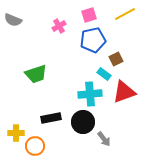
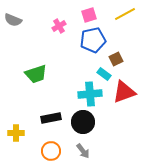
gray arrow: moved 21 px left, 12 px down
orange circle: moved 16 px right, 5 px down
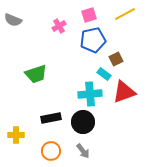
yellow cross: moved 2 px down
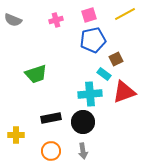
pink cross: moved 3 px left, 6 px up; rotated 16 degrees clockwise
gray arrow: rotated 28 degrees clockwise
